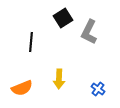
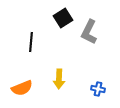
blue cross: rotated 24 degrees counterclockwise
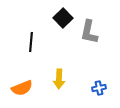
black square: rotated 12 degrees counterclockwise
gray L-shape: rotated 15 degrees counterclockwise
blue cross: moved 1 px right, 1 px up; rotated 24 degrees counterclockwise
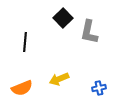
black line: moved 6 px left
yellow arrow: rotated 66 degrees clockwise
